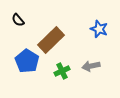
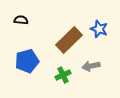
black semicircle: moved 3 px right; rotated 136 degrees clockwise
brown rectangle: moved 18 px right
blue pentagon: rotated 25 degrees clockwise
green cross: moved 1 px right, 4 px down
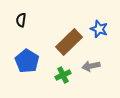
black semicircle: rotated 88 degrees counterclockwise
brown rectangle: moved 2 px down
blue pentagon: rotated 25 degrees counterclockwise
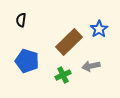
blue star: rotated 18 degrees clockwise
blue pentagon: rotated 15 degrees counterclockwise
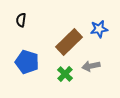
blue star: rotated 24 degrees clockwise
blue pentagon: moved 1 px down
green cross: moved 2 px right, 1 px up; rotated 21 degrees counterclockwise
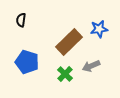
gray arrow: rotated 12 degrees counterclockwise
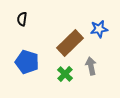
black semicircle: moved 1 px right, 1 px up
brown rectangle: moved 1 px right, 1 px down
gray arrow: rotated 102 degrees clockwise
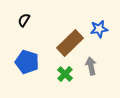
black semicircle: moved 2 px right, 1 px down; rotated 24 degrees clockwise
